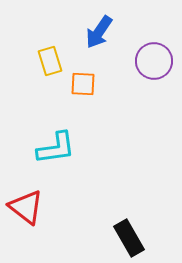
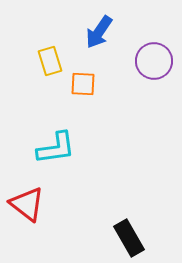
red triangle: moved 1 px right, 3 px up
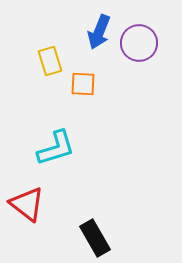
blue arrow: rotated 12 degrees counterclockwise
purple circle: moved 15 px left, 18 px up
cyan L-shape: rotated 9 degrees counterclockwise
black rectangle: moved 34 px left
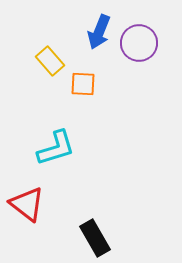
yellow rectangle: rotated 24 degrees counterclockwise
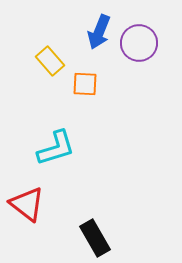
orange square: moved 2 px right
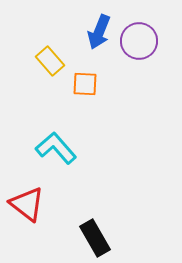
purple circle: moved 2 px up
cyan L-shape: rotated 114 degrees counterclockwise
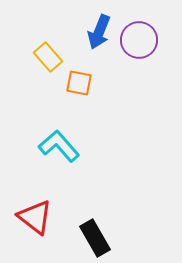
purple circle: moved 1 px up
yellow rectangle: moved 2 px left, 4 px up
orange square: moved 6 px left, 1 px up; rotated 8 degrees clockwise
cyan L-shape: moved 3 px right, 2 px up
red triangle: moved 8 px right, 13 px down
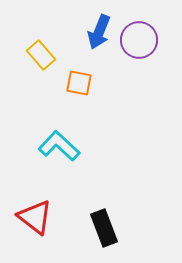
yellow rectangle: moved 7 px left, 2 px up
cyan L-shape: rotated 6 degrees counterclockwise
black rectangle: moved 9 px right, 10 px up; rotated 9 degrees clockwise
